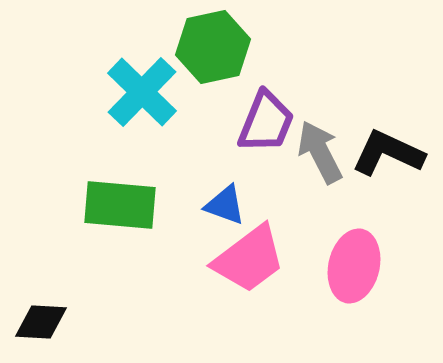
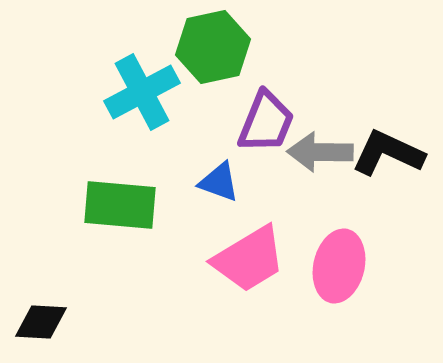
cyan cross: rotated 18 degrees clockwise
gray arrow: rotated 62 degrees counterclockwise
blue triangle: moved 6 px left, 23 px up
pink trapezoid: rotated 6 degrees clockwise
pink ellipse: moved 15 px left
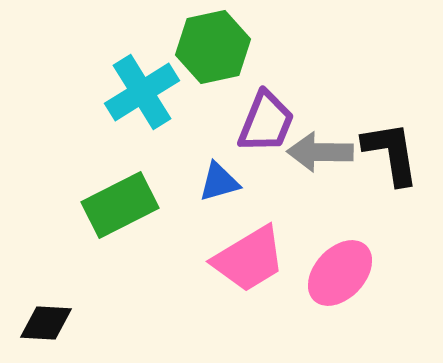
cyan cross: rotated 4 degrees counterclockwise
black L-shape: moved 3 px right; rotated 56 degrees clockwise
blue triangle: rotated 36 degrees counterclockwise
green rectangle: rotated 32 degrees counterclockwise
pink ellipse: moved 1 px right, 7 px down; rotated 30 degrees clockwise
black diamond: moved 5 px right, 1 px down
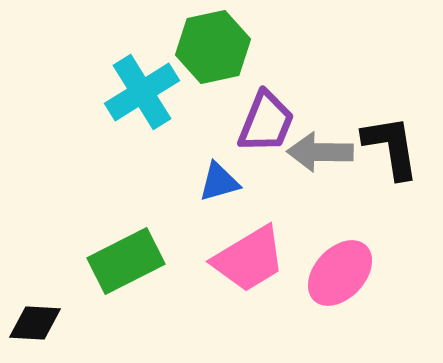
black L-shape: moved 6 px up
green rectangle: moved 6 px right, 56 px down
black diamond: moved 11 px left
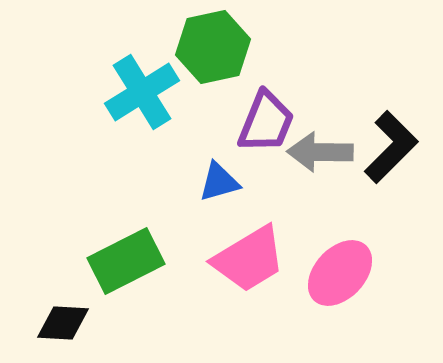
black L-shape: rotated 54 degrees clockwise
black diamond: moved 28 px right
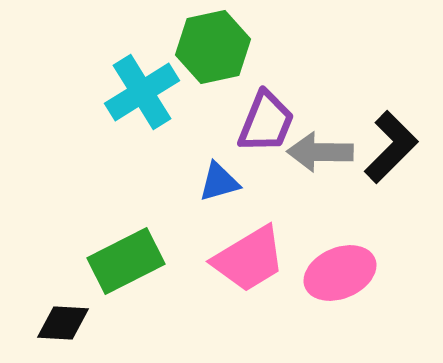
pink ellipse: rotated 24 degrees clockwise
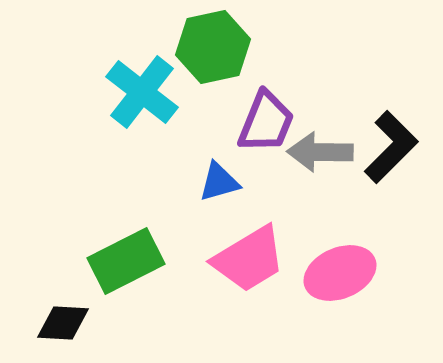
cyan cross: rotated 20 degrees counterclockwise
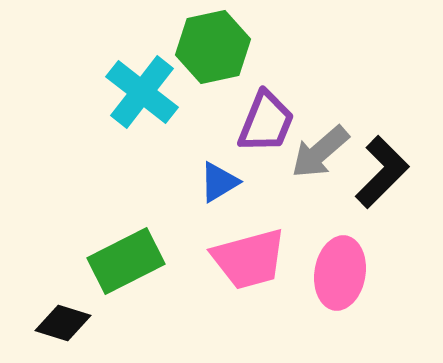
black L-shape: moved 9 px left, 25 px down
gray arrow: rotated 42 degrees counterclockwise
blue triangle: rotated 15 degrees counterclockwise
pink trapezoid: rotated 16 degrees clockwise
pink ellipse: rotated 58 degrees counterclockwise
black diamond: rotated 14 degrees clockwise
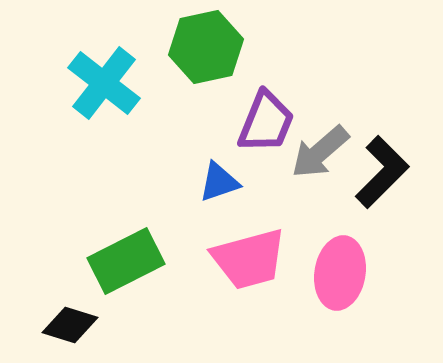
green hexagon: moved 7 px left
cyan cross: moved 38 px left, 9 px up
blue triangle: rotated 12 degrees clockwise
black diamond: moved 7 px right, 2 px down
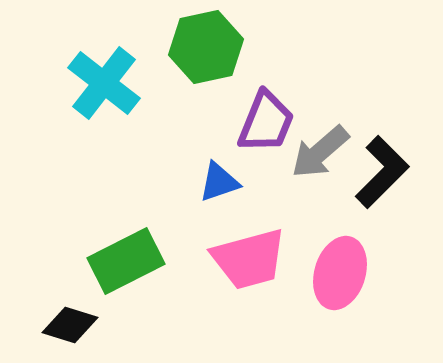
pink ellipse: rotated 8 degrees clockwise
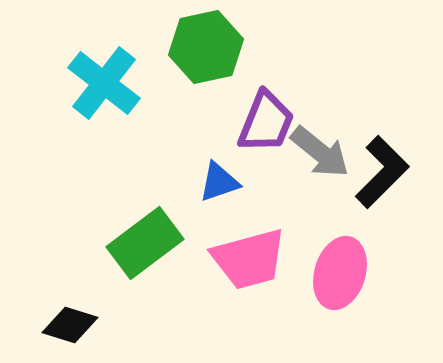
gray arrow: rotated 100 degrees counterclockwise
green rectangle: moved 19 px right, 18 px up; rotated 10 degrees counterclockwise
